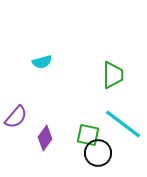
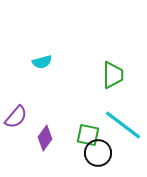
cyan line: moved 1 px down
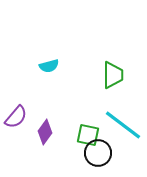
cyan semicircle: moved 7 px right, 4 px down
purple diamond: moved 6 px up
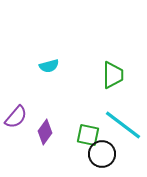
black circle: moved 4 px right, 1 px down
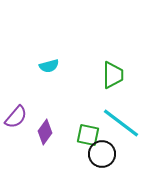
cyan line: moved 2 px left, 2 px up
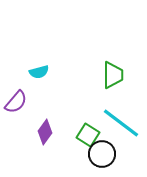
cyan semicircle: moved 10 px left, 6 px down
purple semicircle: moved 15 px up
green square: rotated 20 degrees clockwise
